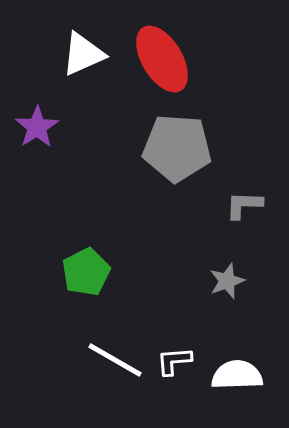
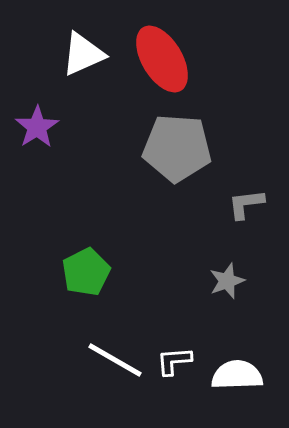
gray L-shape: moved 2 px right, 1 px up; rotated 9 degrees counterclockwise
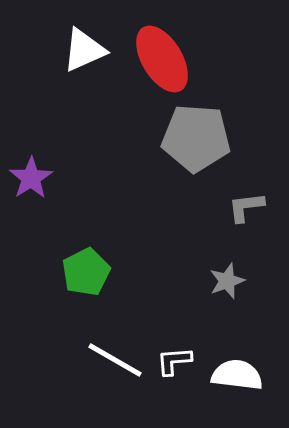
white triangle: moved 1 px right, 4 px up
purple star: moved 6 px left, 51 px down
gray pentagon: moved 19 px right, 10 px up
gray L-shape: moved 3 px down
white semicircle: rotated 9 degrees clockwise
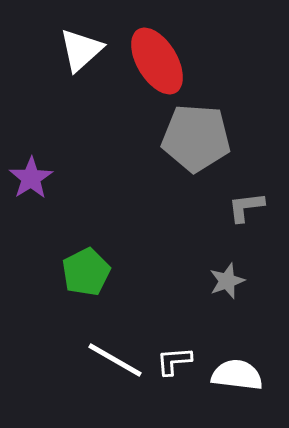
white triangle: moved 3 px left; rotated 18 degrees counterclockwise
red ellipse: moved 5 px left, 2 px down
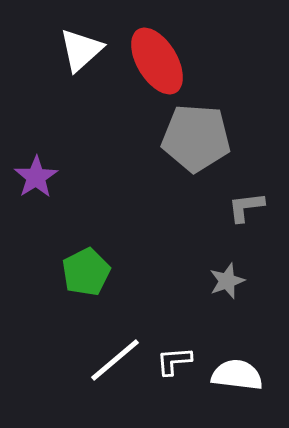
purple star: moved 5 px right, 1 px up
white line: rotated 70 degrees counterclockwise
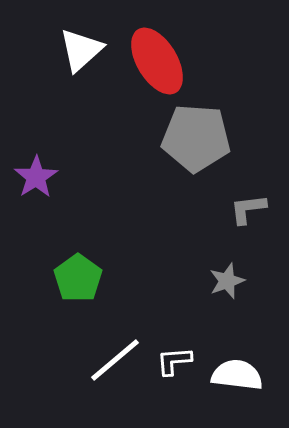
gray L-shape: moved 2 px right, 2 px down
green pentagon: moved 8 px left, 6 px down; rotated 9 degrees counterclockwise
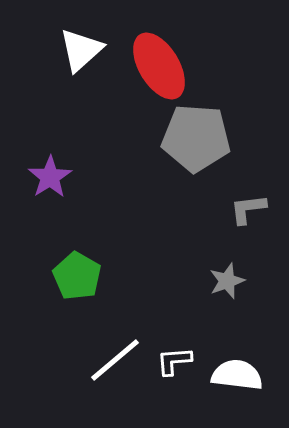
red ellipse: moved 2 px right, 5 px down
purple star: moved 14 px right
green pentagon: moved 1 px left, 2 px up; rotated 6 degrees counterclockwise
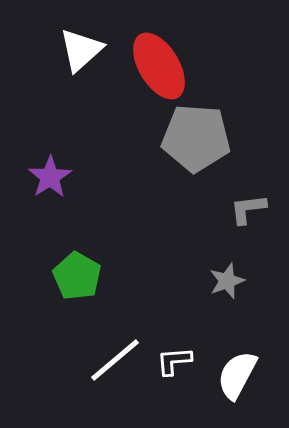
white semicircle: rotated 69 degrees counterclockwise
